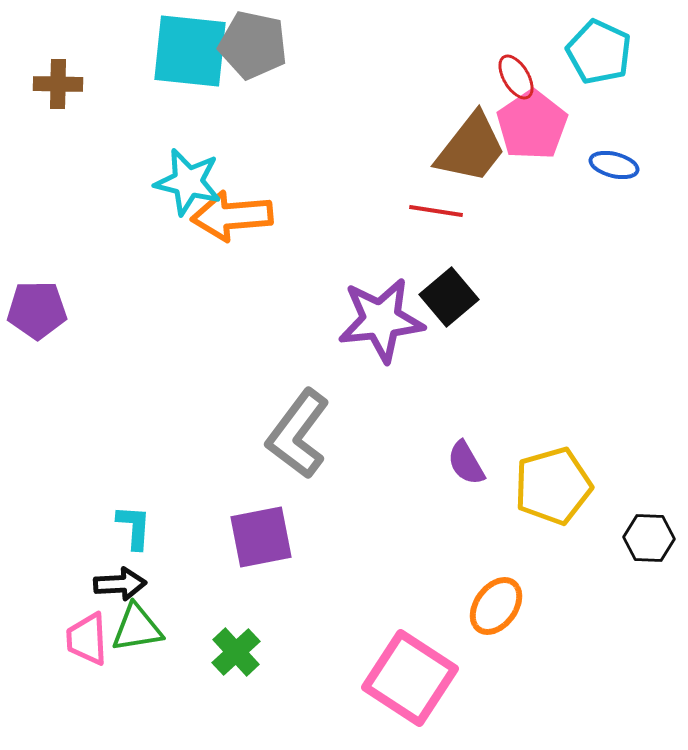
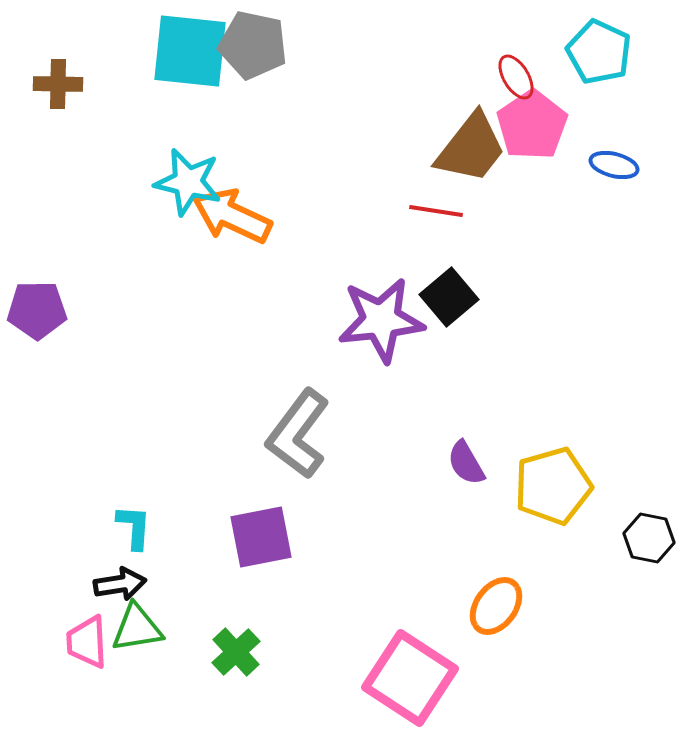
orange arrow: rotated 30 degrees clockwise
black hexagon: rotated 9 degrees clockwise
black arrow: rotated 6 degrees counterclockwise
pink trapezoid: moved 3 px down
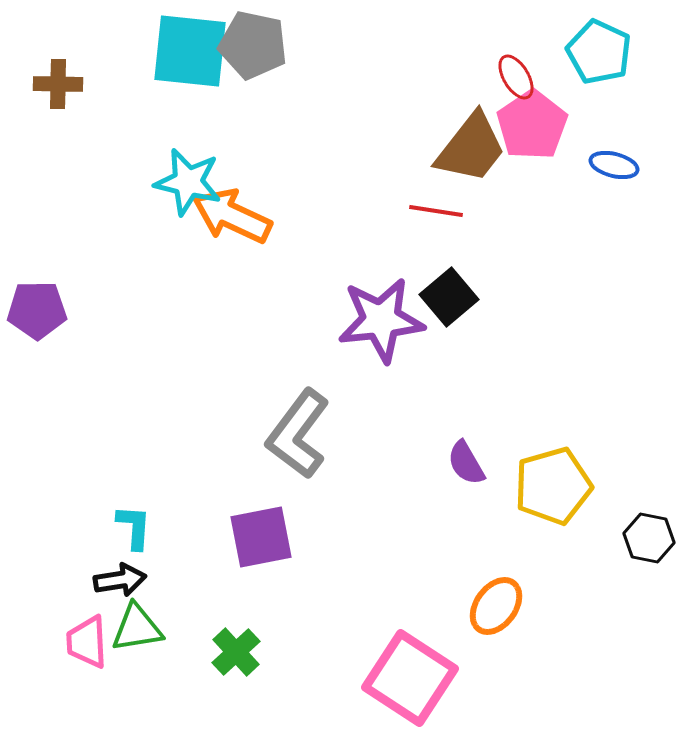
black arrow: moved 4 px up
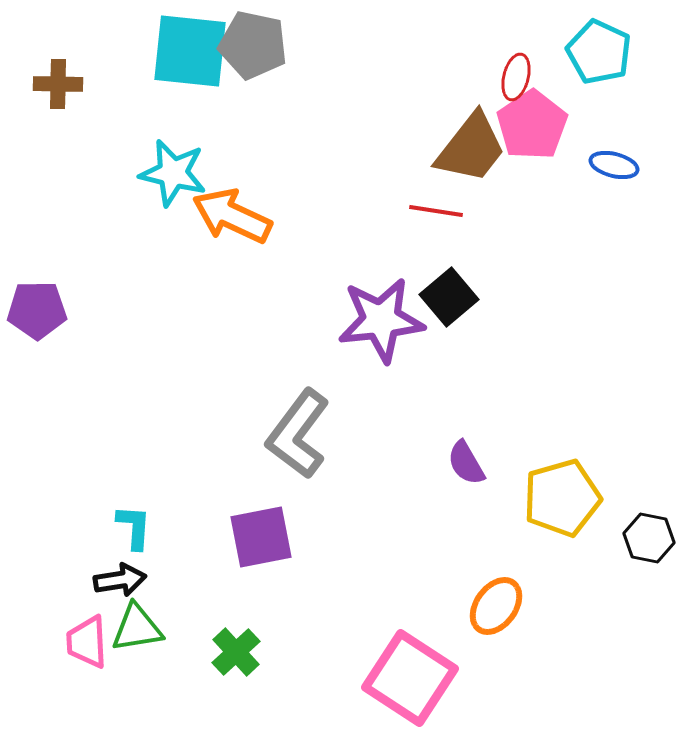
red ellipse: rotated 45 degrees clockwise
cyan star: moved 15 px left, 9 px up
yellow pentagon: moved 9 px right, 12 px down
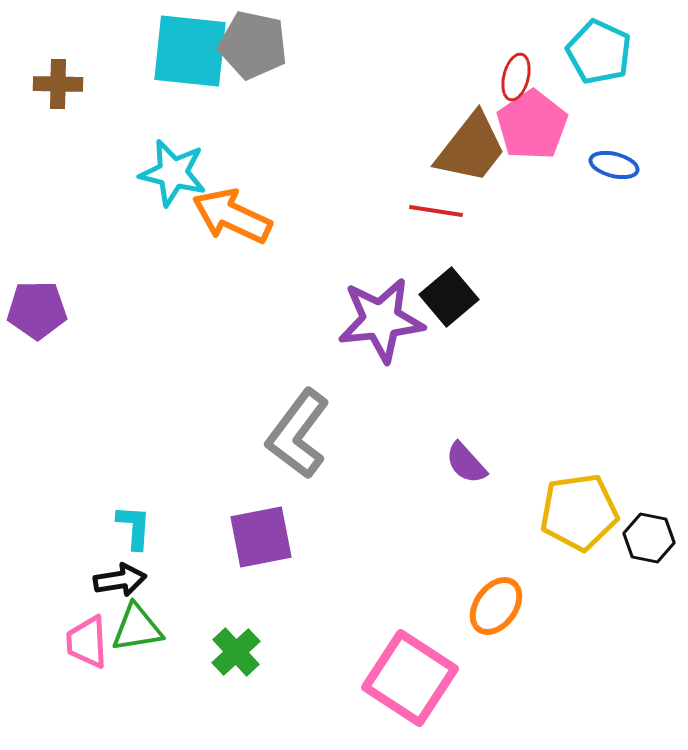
purple semicircle: rotated 12 degrees counterclockwise
yellow pentagon: moved 17 px right, 14 px down; rotated 8 degrees clockwise
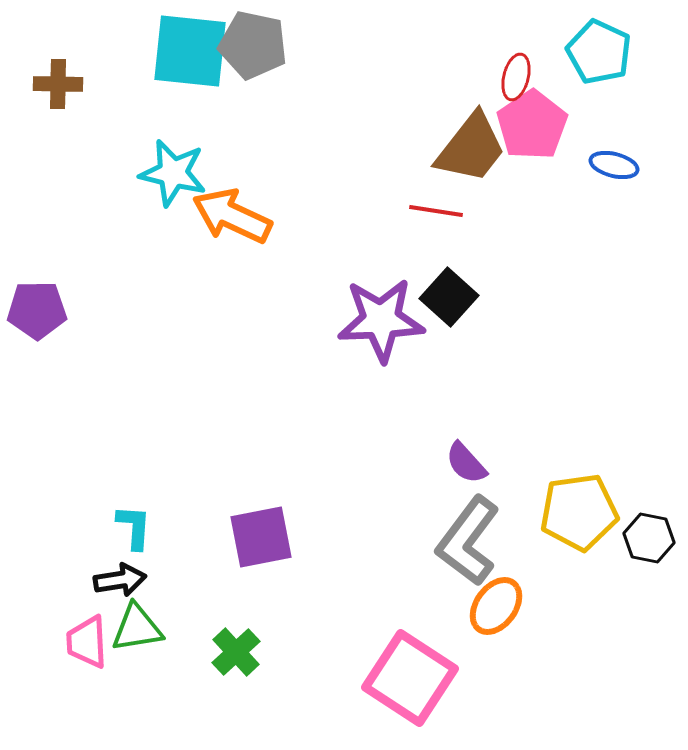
black square: rotated 8 degrees counterclockwise
purple star: rotated 4 degrees clockwise
gray L-shape: moved 170 px right, 107 px down
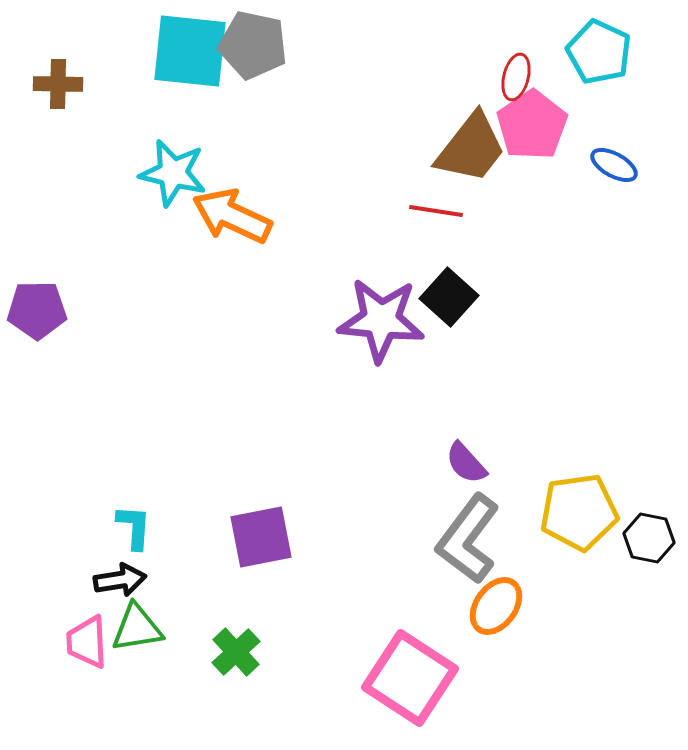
blue ellipse: rotated 15 degrees clockwise
purple star: rotated 8 degrees clockwise
gray L-shape: moved 2 px up
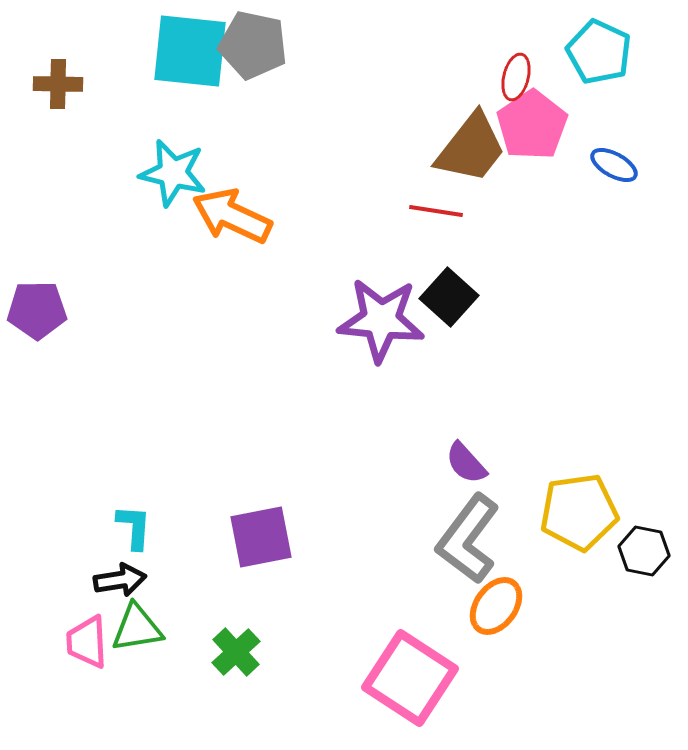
black hexagon: moved 5 px left, 13 px down
